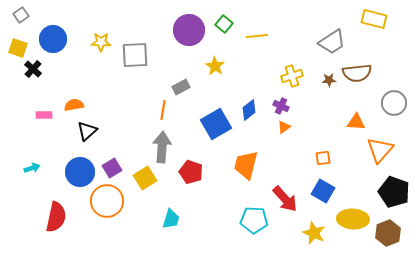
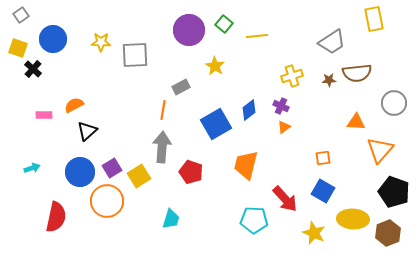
yellow rectangle at (374, 19): rotated 65 degrees clockwise
orange semicircle at (74, 105): rotated 18 degrees counterclockwise
yellow square at (145, 178): moved 6 px left, 2 px up
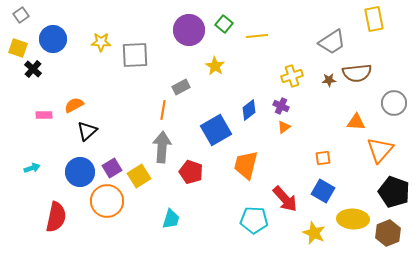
blue square at (216, 124): moved 6 px down
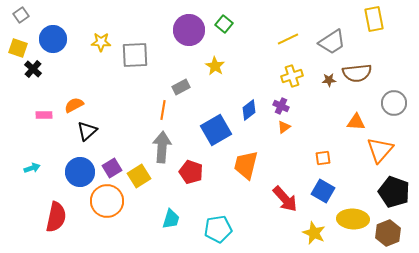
yellow line at (257, 36): moved 31 px right, 3 px down; rotated 20 degrees counterclockwise
cyan pentagon at (254, 220): moved 36 px left, 9 px down; rotated 12 degrees counterclockwise
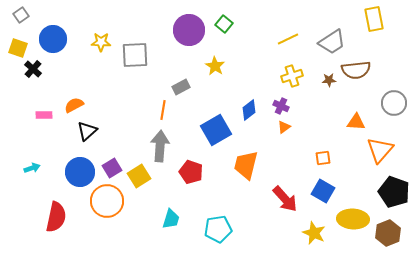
brown semicircle at (357, 73): moved 1 px left, 3 px up
gray arrow at (162, 147): moved 2 px left, 1 px up
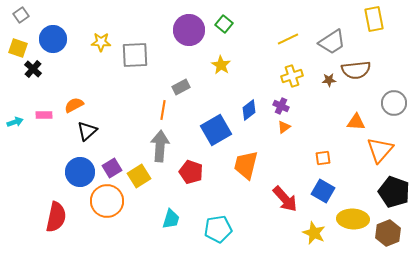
yellow star at (215, 66): moved 6 px right, 1 px up
cyan arrow at (32, 168): moved 17 px left, 46 px up
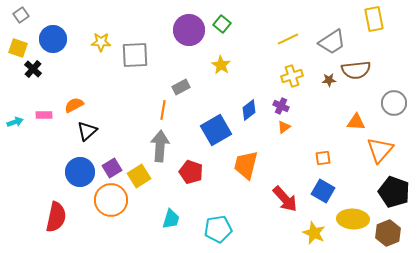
green square at (224, 24): moved 2 px left
orange circle at (107, 201): moved 4 px right, 1 px up
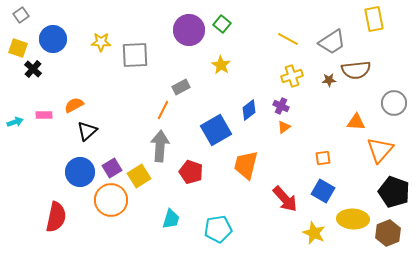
yellow line at (288, 39): rotated 55 degrees clockwise
orange line at (163, 110): rotated 18 degrees clockwise
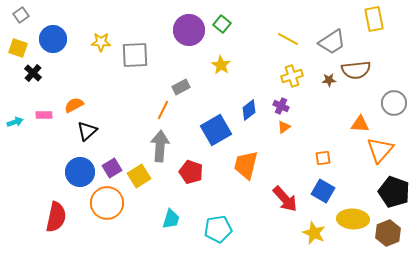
black cross at (33, 69): moved 4 px down
orange triangle at (356, 122): moved 4 px right, 2 px down
orange circle at (111, 200): moved 4 px left, 3 px down
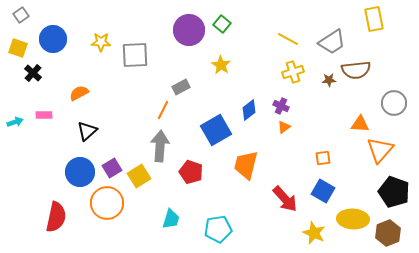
yellow cross at (292, 76): moved 1 px right, 4 px up
orange semicircle at (74, 105): moved 5 px right, 12 px up
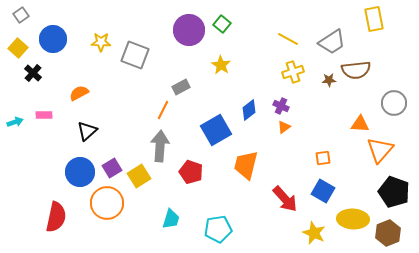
yellow square at (18, 48): rotated 24 degrees clockwise
gray square at (135, 55): rotated 24 degrees clockwise
